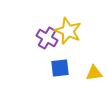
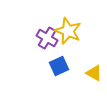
blue square: moved 1 px left, 2 px up; rotated 18 degrees counterclockwise
yellow triangle: rotated 36 degrees clockwise
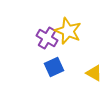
blue square: moved 5 px left, 1 px down
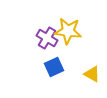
yellow star: rotated 16 degrees counterclockwise
yellow triangle: moved 2 px left, 1 px down
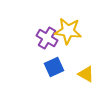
yellow triangle: moved 6 px left
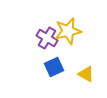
yellow star: rotated 20 degrees counterclockwise
